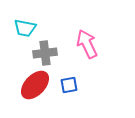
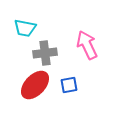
pink arrow: moved 1 px down
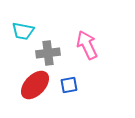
cyan trapezoid: moved 2 px left, 3 px down
gray cross: moved 3 px right
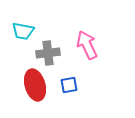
red ellipse: rotated 60 degrees counterclockwise
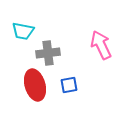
pink arrow: moved 14 px right
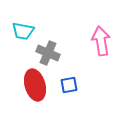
pink arrow: moved 4 px up; rotated 16 degrees clockwise
gray cross: rotated 30 degrees clockwise
